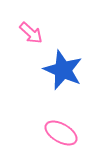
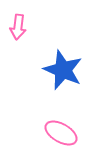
pink arrow: moved 13 px left, 6 px up; rotated 55 degrees clockwise
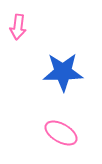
blue star: moved 2 px down; rotated 24 degrees counterclockwise
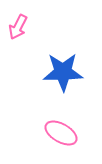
pink arrow: rotated 20 degrees clockwise
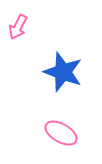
blue star: rotated 21 degrees clockwise
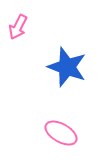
blue star: moved 4 px right, 5 px up
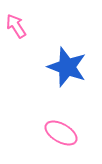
pink arrow: moved 2 px left, 1 px up; rotated 120 degrees clockwise
